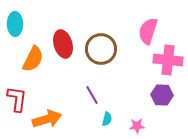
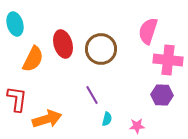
cyan ellipse: rotated 15 degrees counterclockwise
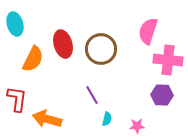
orange arrow: rotated 148 degrees counterclockwise
